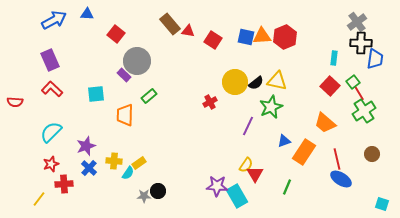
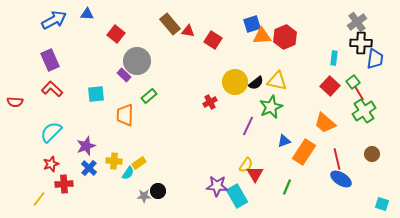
blue square at (246, 37): moved 6 px right, 13 px up; rotated 30 degrees counterclockwise
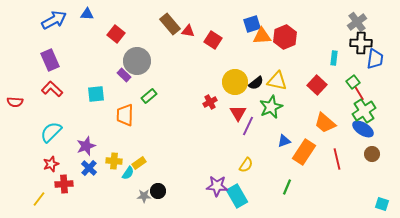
red square at (330, 86): moved 13 px left, 1 px up
red triangle at (255, 174): moved 17 px left, 61 px up
blue ellipse at (341, 179): moved 22 px right, 50 px up
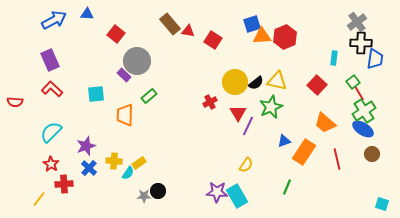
red star at (51, 164): rotated 21 degrees counterclockwise
purple star at (217, 186): moved 6 px down
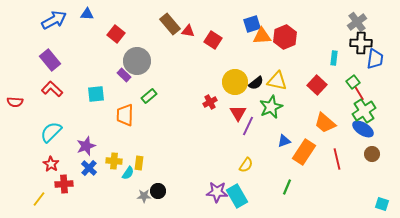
purple rectangle at (50, 60): rotated 15 degrees counterclockwise
yellow rectangle at (139, 163): rotated 48 degrees counterclockwise
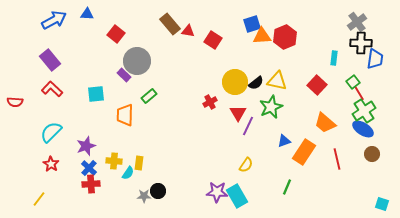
red cross at (64, 184): moved 27 px right
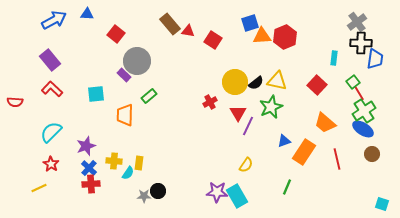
blue square at (252, 24): moved 2 px left, 1 px up
yellow line at (39, 199): moved 11 px up; rotated 28 degrees clockwise
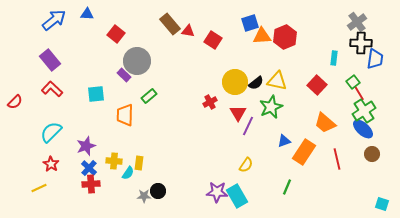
blue arrow at (54, 20): rotated 10 degrees counterclockwise
red semicircle at (15, 102): rotated 49 degrees counterclockwise
blue ellipse at (363, 129): rotated 10 degrees clockwise
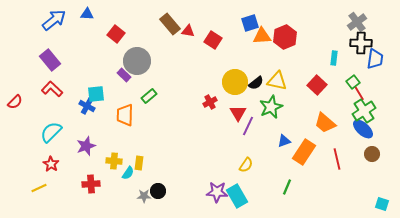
blue cross at (89, 168): moved 2 px left, 62 px up; rotated 14 degrees counterclockwise
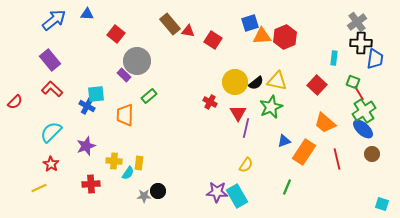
green square at (353, 82): rotated 32 degrees counterclockwise
red cross at (210, 102): rotated 32 degrees counterclockwise
purple line at (248, 126): moved 2 px left, 2 px down; rotated 12 degrees counterclockwise
